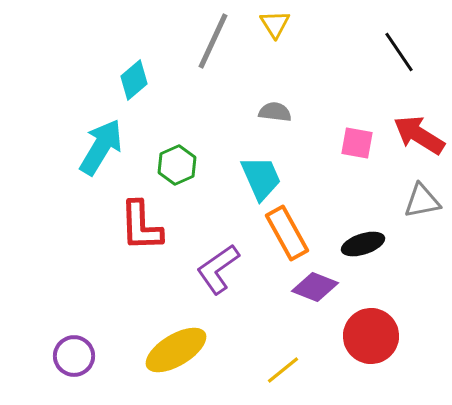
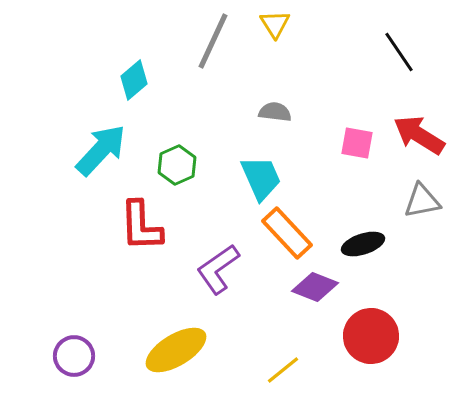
cyan arrow: moved 3 px down; rotated 12 degrees clockwise
orange rectangle: rotated 14 degrees counterclockwise
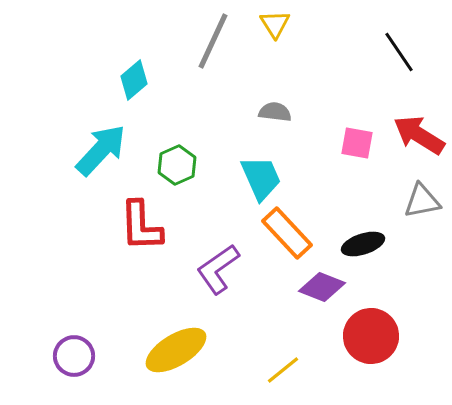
purple diamond: moved 7 px right
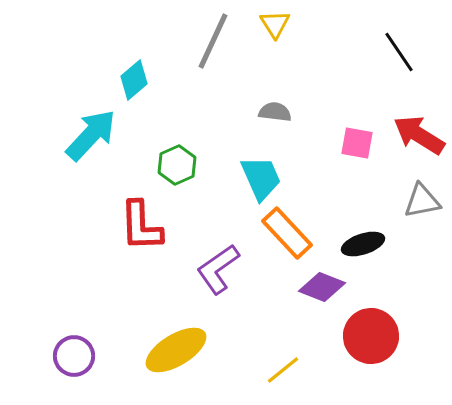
cyan arrow: moved 10 px left, 15 px up
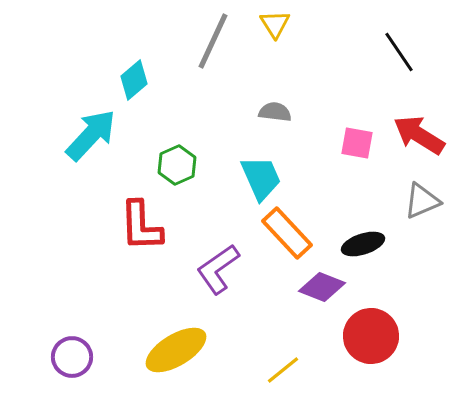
gray triangle: rotated 12 degrees counterclockwise
purple circle: moved 2 px left, 1 px down
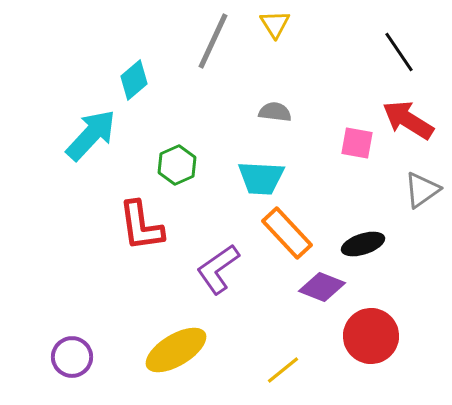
red arrow: moved 11 px left, 15 px up
cyan trapezoid: rotated 117 degrees clockwise
gray triangle: moved 11 px up; rotated 12 degrees counterclockwise
red L-shape: rotated 6 degrees counterclockwise
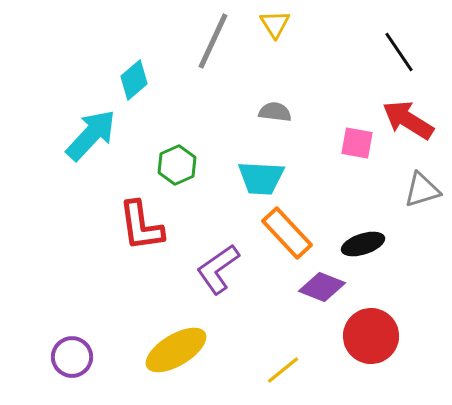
gray triangle: rotated 18 degrees clockwise
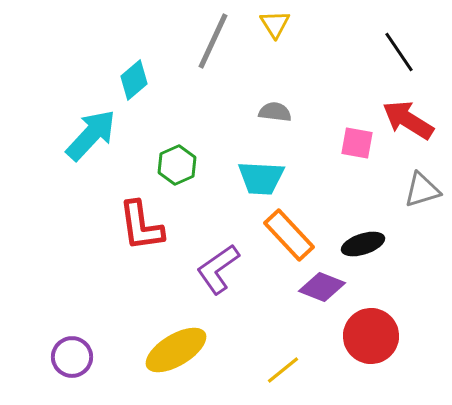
orange rectangle: moved 2 px right, 2 px down
